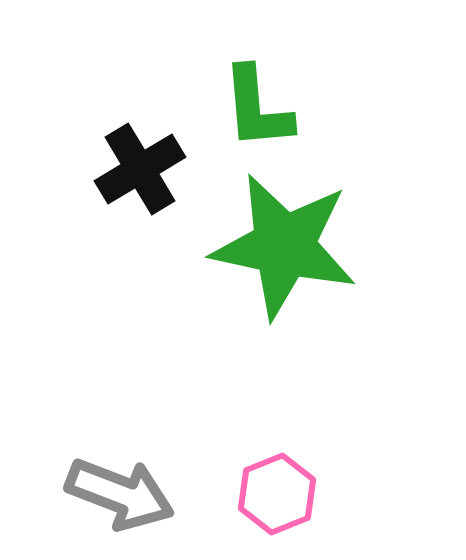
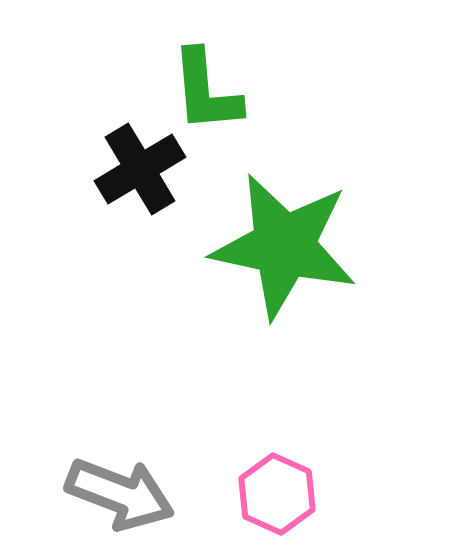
green L-shape: moved 51 px left, 17 px up
pink hexagon: rotated 14 degrees counterclockwise
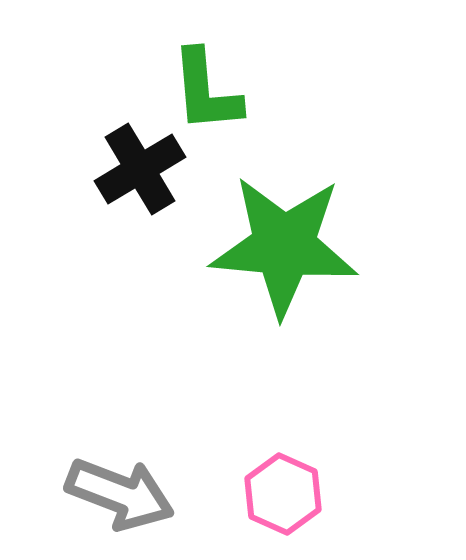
green star: rotated 7 degrees counterclockwise
pink hexagon: moved 6 px right
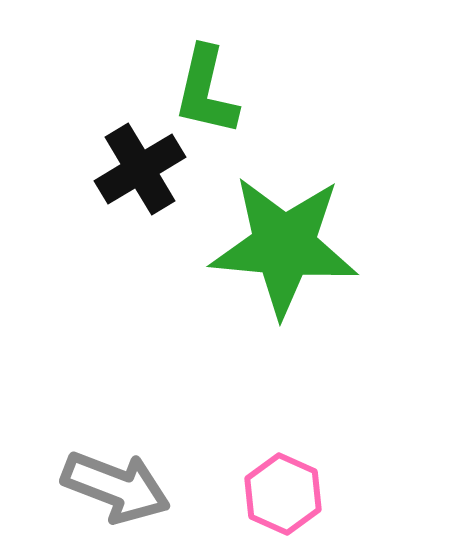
green L-shape: rotated 18 degrees clockwise
gray arrow: moved 4 px left, 7 px up
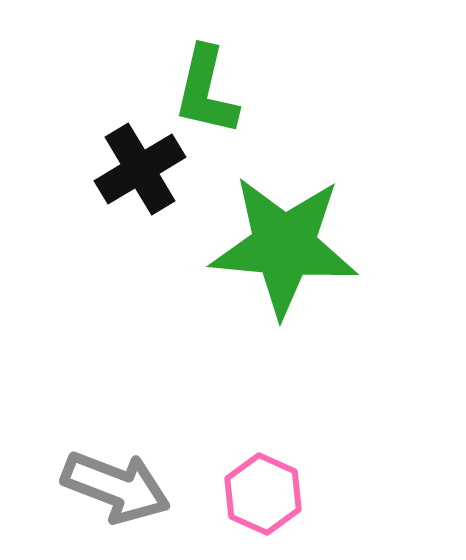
pink hexagon: moved 20 px left
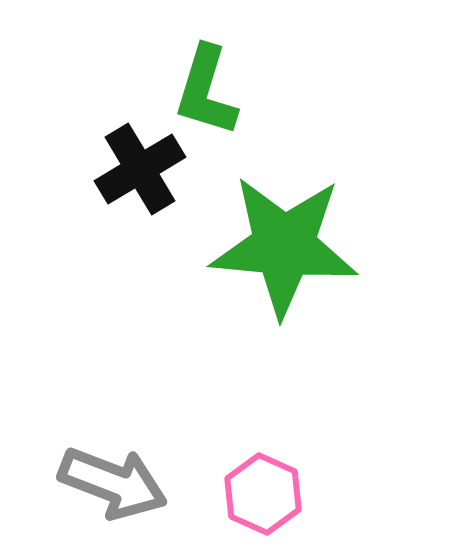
green L-shape: rotated 4 degrees clockwise
gray arrow: moved 3 px left, 4 px up
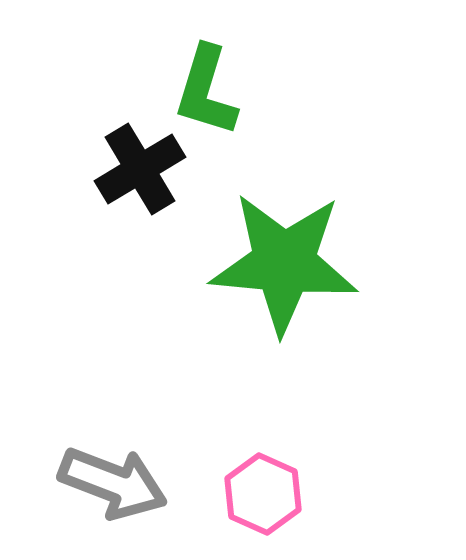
green star: moved 17 px down
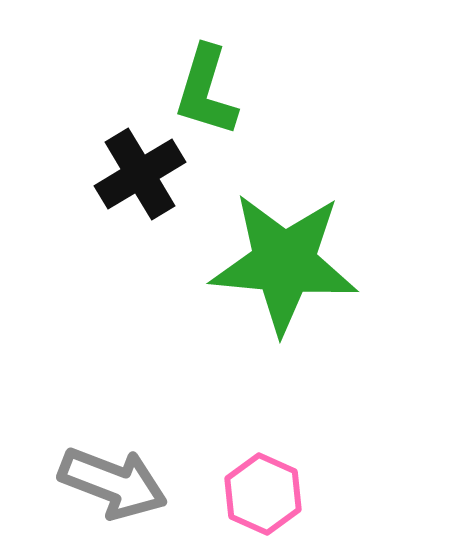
black cross: moved 5 px down
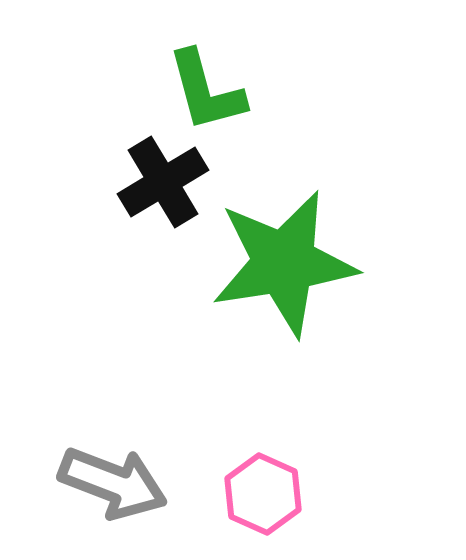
green L-shape: rotated 32 degrees counterclockwise
black cross: moved 23 px right, 8 px down
green star: rotated 14 degrees counterclockwise
